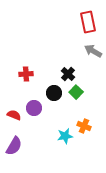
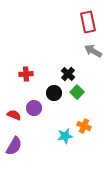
green square: moved 1 px right
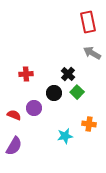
gray arrow: moved 1 px left, 2 px down
orange cross: moved 5 px right, 2 px up; rotated 16 degrees counterclockwise
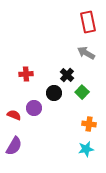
gray arrow: moved 6 px left
black cross: moved 1 px left, 1 px down
green square: moved 5 px right
cyan star: moved 21 px right, 13 px down
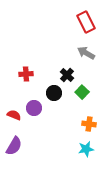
red rectangle: moved 2 px left; rotated 15 degrees counterclockwise
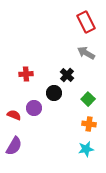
green square: moved 6 px right, 7 px down
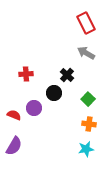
red rectangle: moved 1 px down
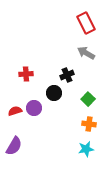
black cross: rotated 24 degrees clockwise
red semicircle: moved 1 px right, 4 px up; rotated 40 degrees counterclockwise
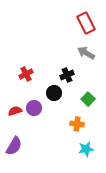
red cross: rotated 24 degrees counterclockwise
orange cross: moved 12 px left
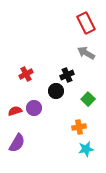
black circle: moved 2 px right, 2 px up
orange cross: moved 2 px right, 3 px down; rotated 16 degrees counterclockwise
purple semicircle: moved 3 px right, 3 px up
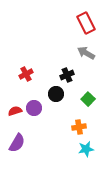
black circle: moved 3 px down
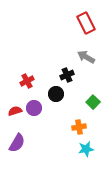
gray arrow: moved 4 px down
red cross: moved 1 px right, 7 px down
green square: moved 5 px right, 3 px down
